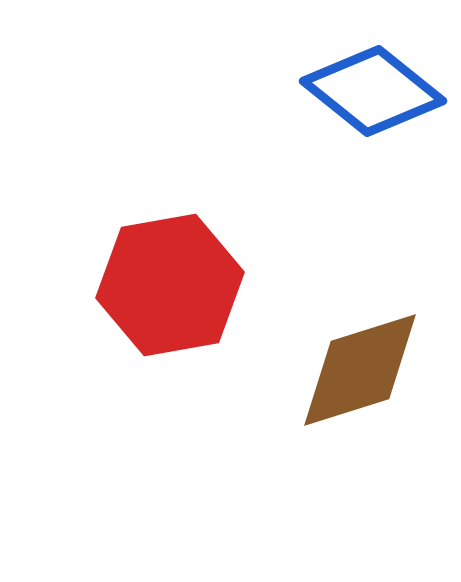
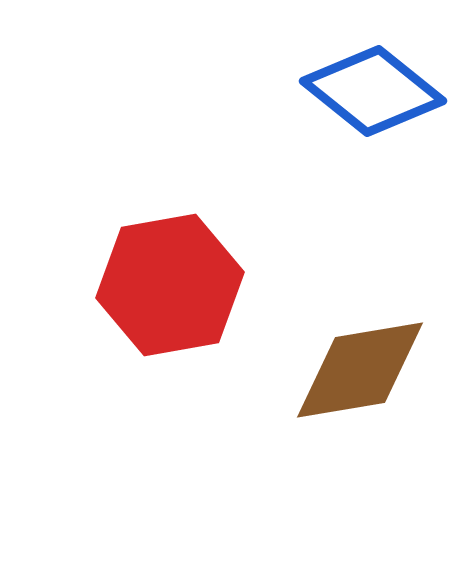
brown diamond: rotated 8 degrees clockwise
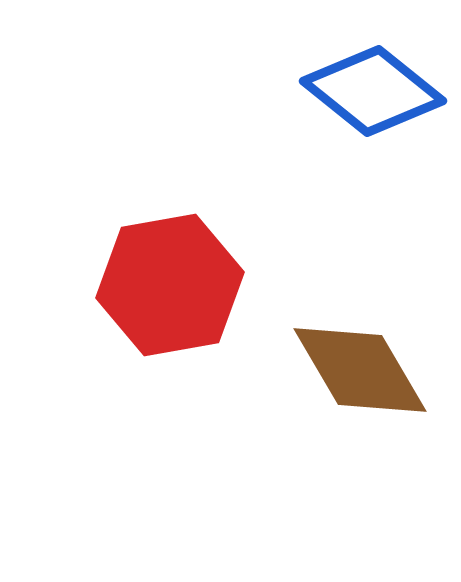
brown diamond: rotated 69 degrees clockwise
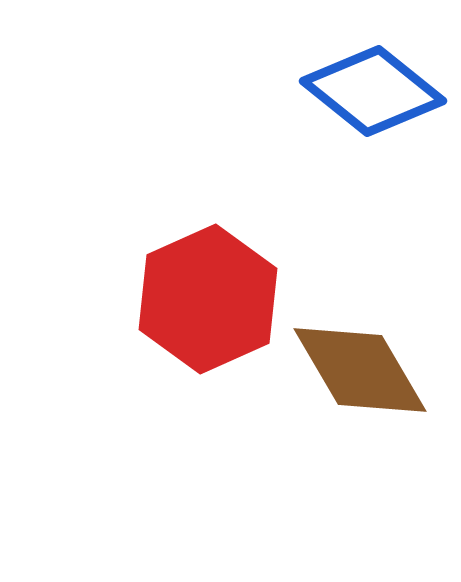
red hexagon: moved 38 px right, 14 px down; rotated 14 degrees counterclockwise
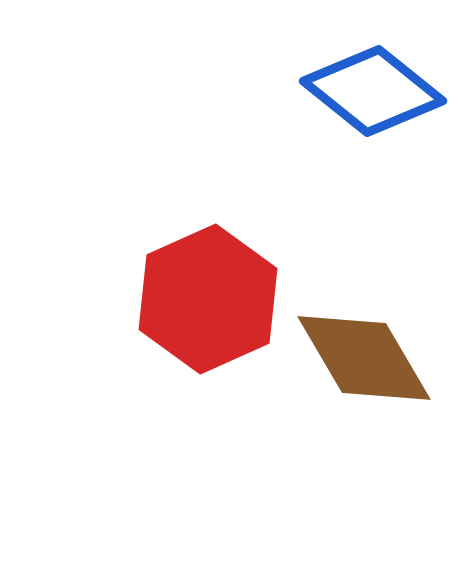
brown diamond: moved 4 px right, 12 px up
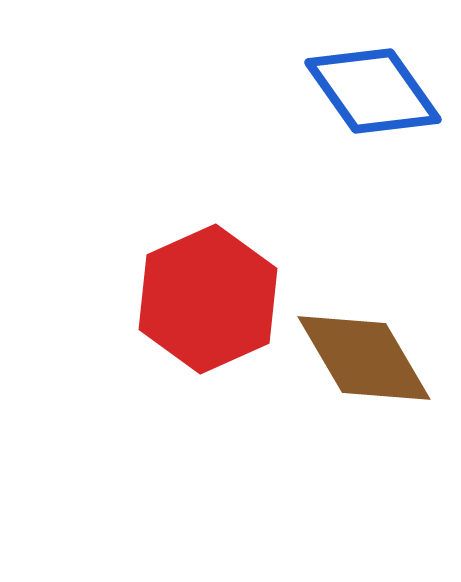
blue diamond: rotated 16 degrees clockwise
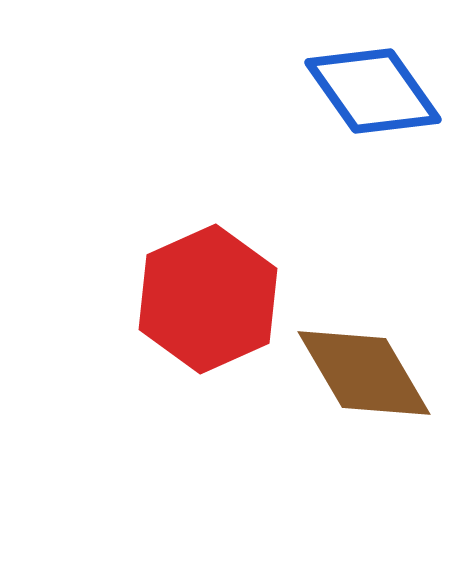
brown diamond: moved 15 px down
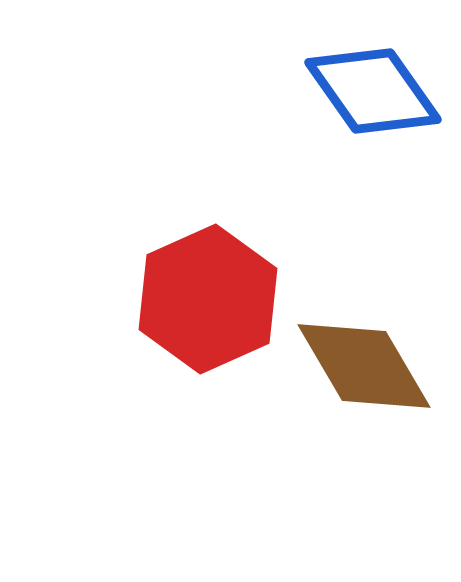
brown diamond: moved 7 px up
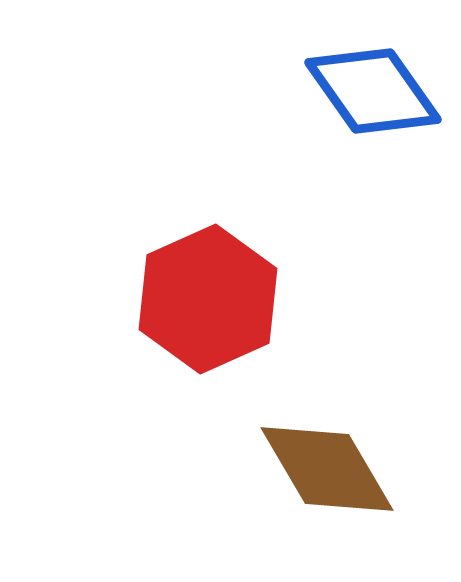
brown diamond: moved 37 px left, 103 px down
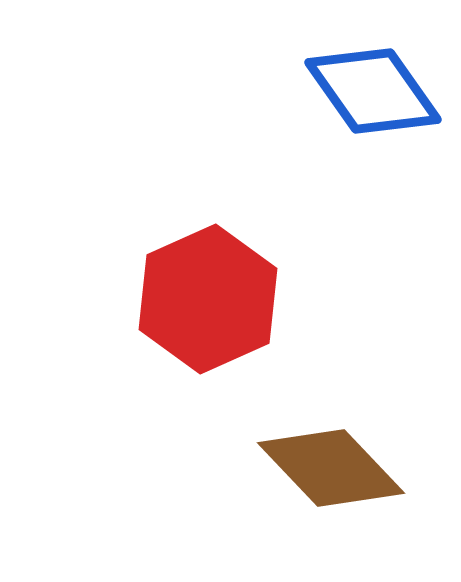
brown diamond: moved 4 px right, 1 px up; rotated 13 degrees counterclockwise
